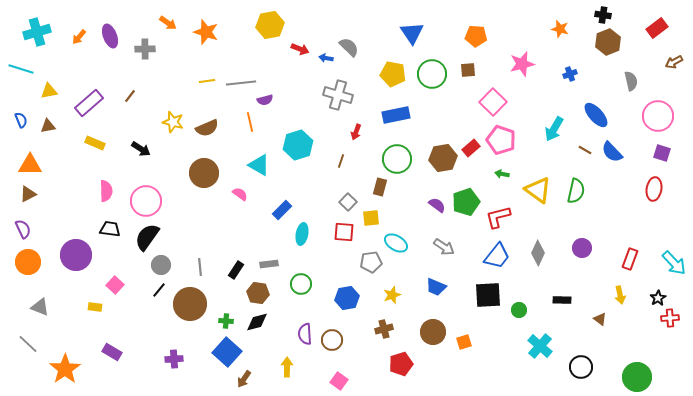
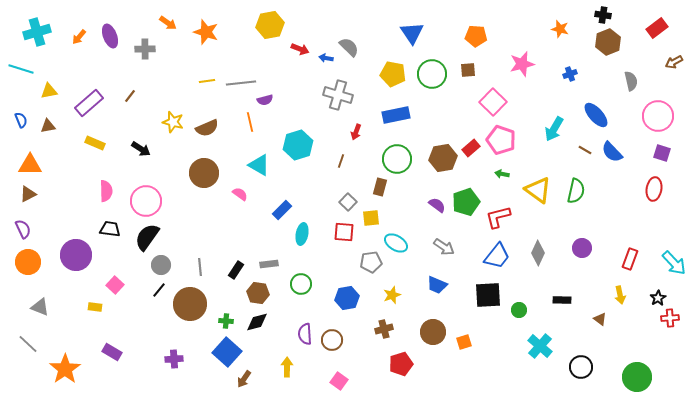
blue trapezoid at (436, 287): moved 1 px right, 2 px up
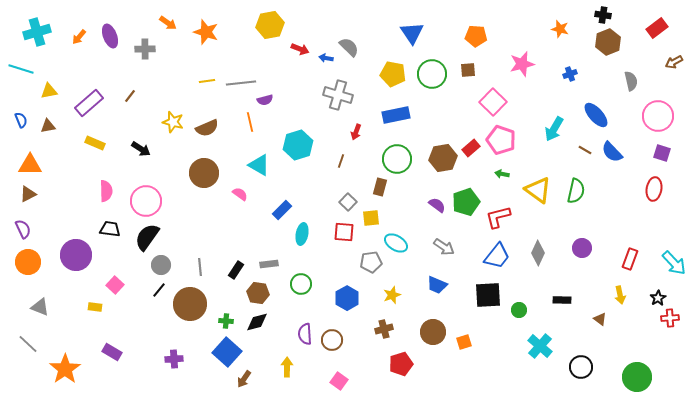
blue hexagon at (347, 298): rotated 20 degrees counterclockwise
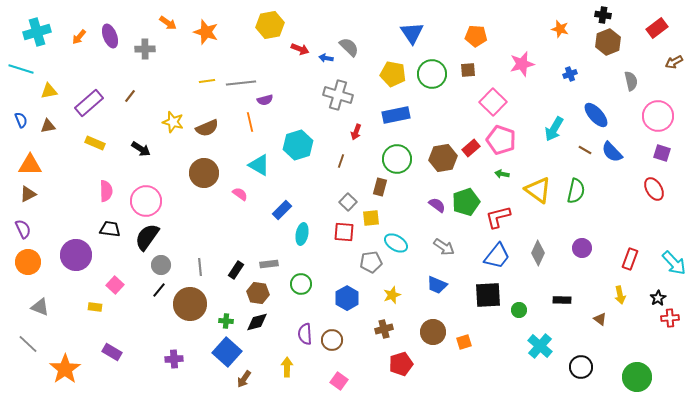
red ellipse at (654, 189): rotated 40 degrees counterclockwise
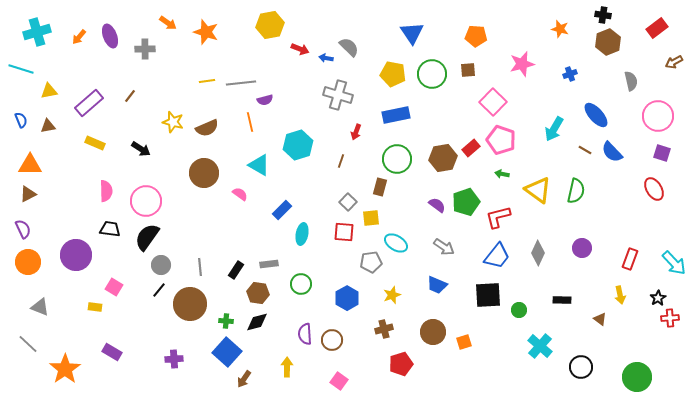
pink square at (115, 285): moved 1 px left, 2 px down; rotated 12 degrees counterclockwise
